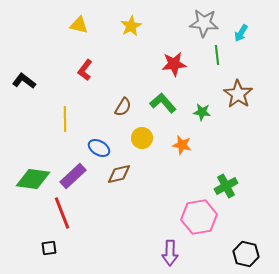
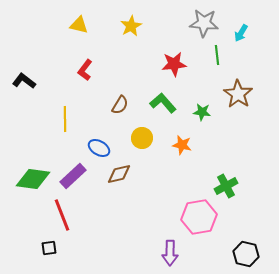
brown semicircle: moved 3 px left, 2 px up
red line: moved 2 px down
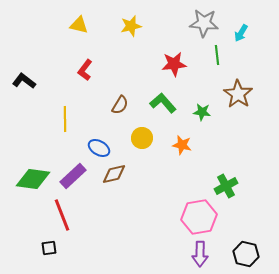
yellow star: rotated 15 degrees clockwise
brown diamond: moved 5 px left
purple arrow: moved 30 px right, 1 px down
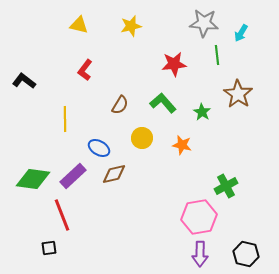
green star: rotated 24 degrees clockwise
